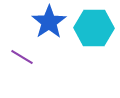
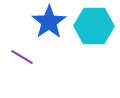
cyan hexagon: moved 2 px up
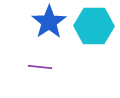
purple line: moved 18 px right, 10 px down; rotated 25 degrees counterclockwise
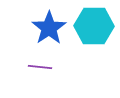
blue star: moved 6 px down
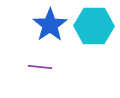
blue star: moved 1 px right, 3 px up
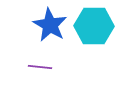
blue star: rotated 8 degrees counterclockwise
